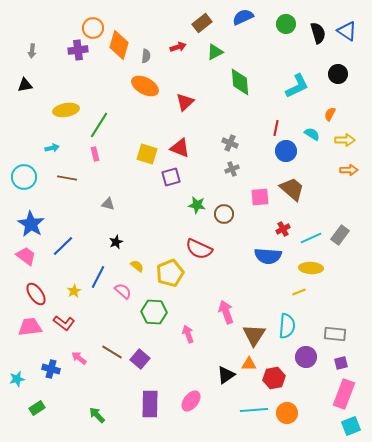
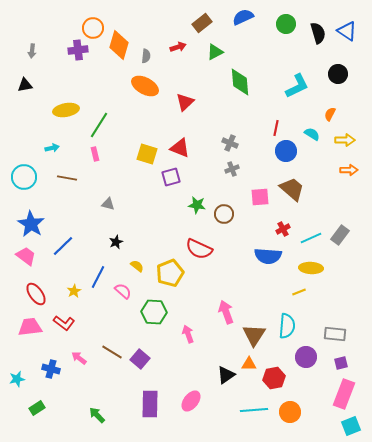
orange circle at (287, 413): moved 3 px right, 1 px up
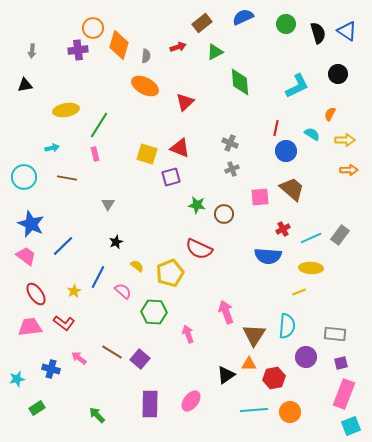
gray triangle at (108, 204): rotated 48 degrees clockwise
blue star at (31, 224): rotated 8 degrees counterclockwise
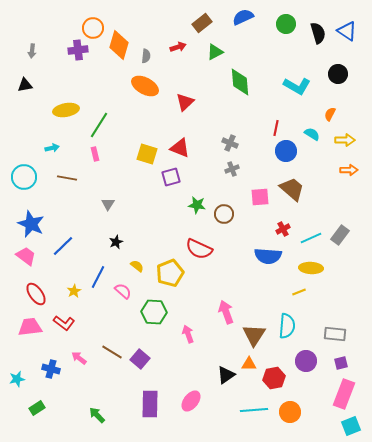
cyan L-shape at (297, 86): rotated 56 degrees clockwise
purple circle at (306, 357): moved 4 px down
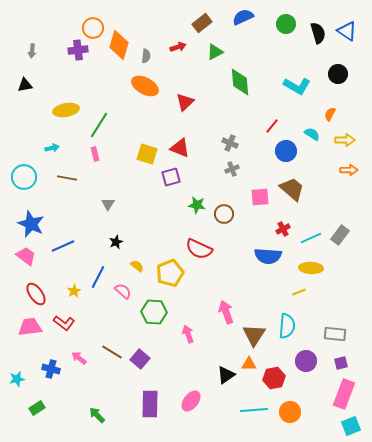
red line at (276, 128): moved 4 px left, 2 px up; rotated 28 degrees clockwise
blue line at (63, 246): rotated 20 degrees clockwise
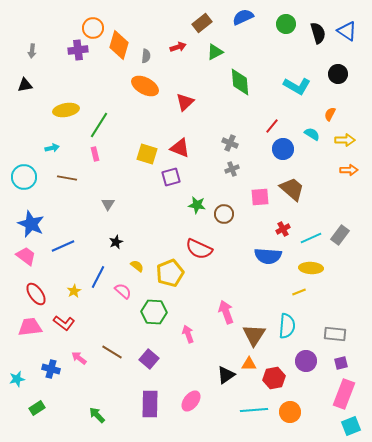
blue circle at (286, 151): moved 3 px left, 2 px up
purple square at (140, 359): moved 9 px right
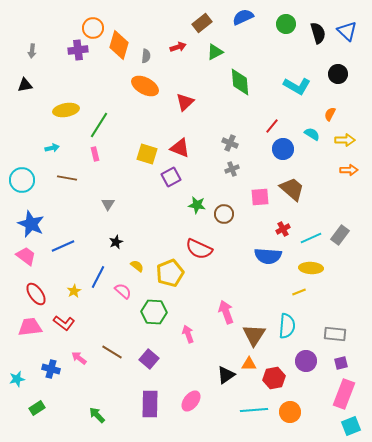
blue triangle at (347, 31): rotated 10 degrees clockwise
cyan circle at (24, 177): moved 2 px left, 3 px down
purple square at (171, 177): rotated 12 degrees counterclockwise
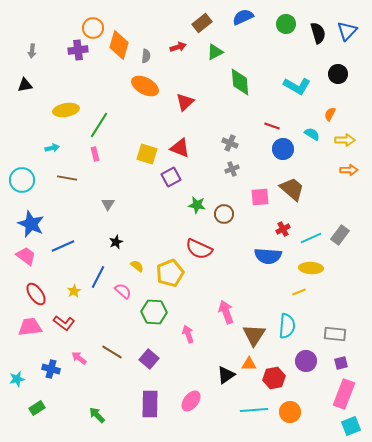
blue triangle at (347, 31): rotated 30 degrees clockwise
red line at (272, 126): rotated 70 degrees clockwise
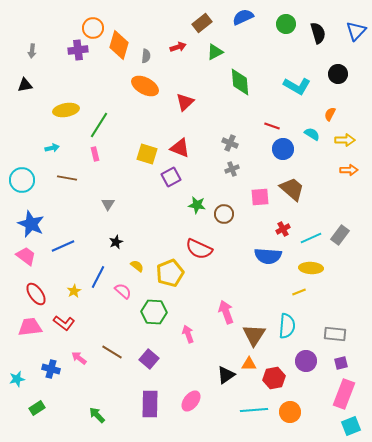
blue triangle at (347, 31): moved 9 px right
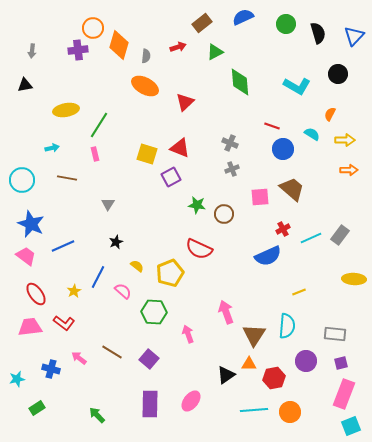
blue triangle at (356, 31): moved 2 px left, 5 px down
blue semicircle at (268, 256): rotated 28 degrees counterclockwise
yellow ellipse at (311, 268): moved 43 px right, 11 px down
